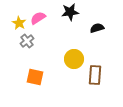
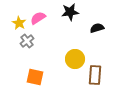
yellow circle: moved 1 px right
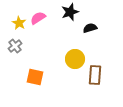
black star: rotated 12 degrees counterclockwise
black semicircle: moved 7 px left
gray cross: moved 12 px left, 5 px down
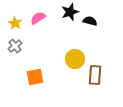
yellow star: moved 4 px left
black semicircle: moved 7 px up; rotated 32 degrees clockwise
orange square: rotated 24 degrees counterclockwise
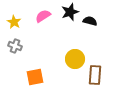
pink semicircle: moved 5 px right, 2 px up
yellow star: moved 1 px left, 1 px up
gray cross: rotated 32 degrees counterclockwise
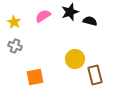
brown rectangle: rotated 18 degrees counterclockwise
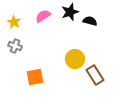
brown rectangle: rotated 18 degrees counterclockwise
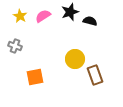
yellow star: moved 6 px right, 6 px up
brown rectangle: rotated 12 degrees clockwise
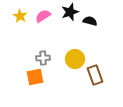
gray cross: moved 28 px right, 12 px down; rotated 24 degrees counterclockwise
